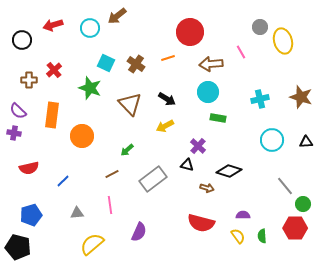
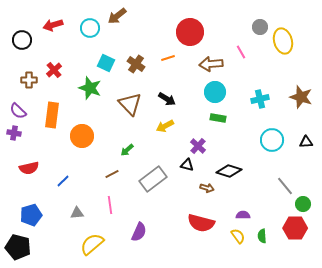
cyan circle at (208, 92): moved 7 px right
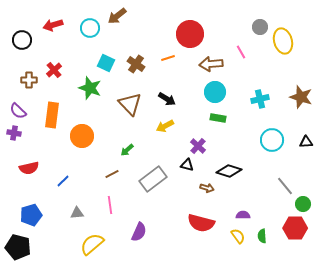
red circle at (190, 32): moved 2 px down
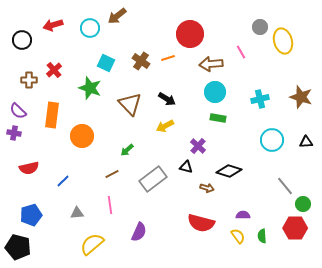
brown cross at (136, 64): moved 5 px right, 3 px up
black triangle at (187, 165): moved 1 px left, 2 px down
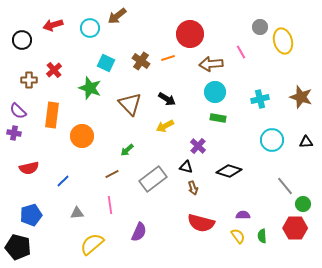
brown arrow at (207, 188): moved 14 px left; rotated 56 degrees clockwise
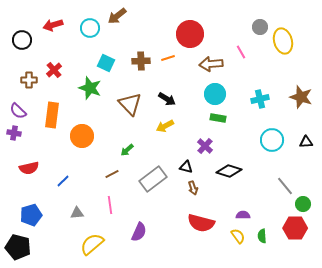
brown cross at (141, 61): rotated 36 degrees counterclockwise
cyan circle at (215, 92): moved 2 px down
purple cross at (198, 146): moved 7 px right
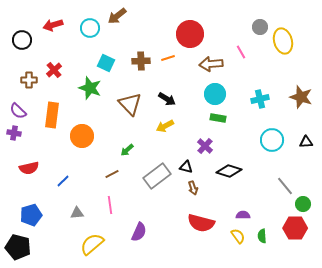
gray rectangle at (153, 179): moved 4 px right, 3 px up
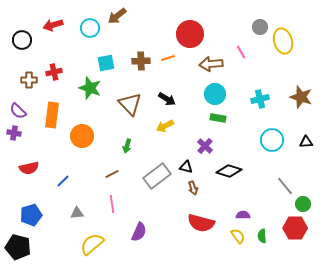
cyan square at (106, 63): rotated 36 degrees counterclockwise
red cross at (54, 70): moved 2 px down; rotated 28 degrees clockwise
green arrow at (127, 150): moved 4 px up; rotated 32 degrees counterclockwise
pink line at (110, 205): moved 2 px right, 1 px up
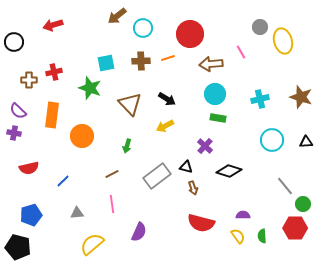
cyan circle at (90, 28): moved 53 px right
black circle at (22, 40): moved 8 px left, 2 px down
